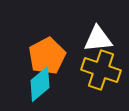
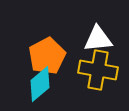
yellow cross: moved 3 px left; rotated 9 degrees counterclockwise
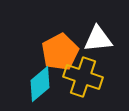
orange pentagon: moved 13 px right, 4 px up
yellow cross: moved 15 px left, 7 px down; rotated 9 degrees clockwise
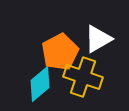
white triangle: rotated 24 degrees counterclockwise
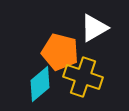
white triangle: moved 4 px left, 11 px up
orange pentagon: rotated 30 degrees counterclockwise
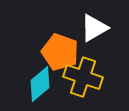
orange pentagon: rotated 6 degrees clockwise
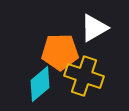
orange pentagon: rotated 21 degrees counterclockwise
yellow cross: moved 1 px right, 1 px up
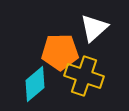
white triangle: rotated 12 degrees counterclockwise
cyan diamond: moved 5 px left
